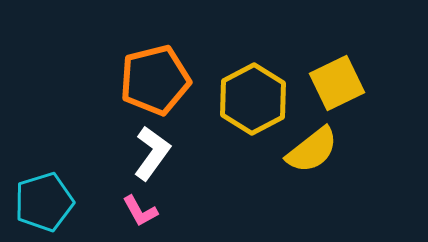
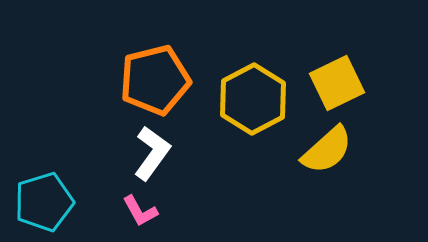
yellow semicircle: moved 15 px right; rotated 4 degrees counterclockwise
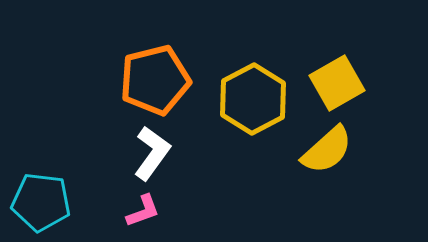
yellow square: rotated 4 degrees counterclockwise
cyan pentagon: moved 3 px left; rotated 24 degrees clockwise
pink L-shape: moved 3 px right; rotated 81 degrees counterclockwise
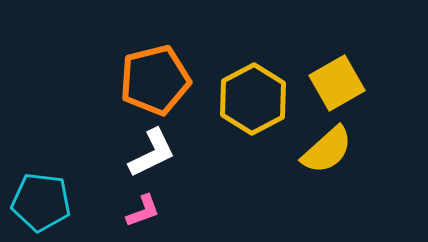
white L-shape: rotated 28 degrees clockwise
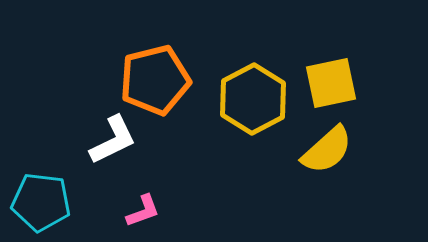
yellow square: moved 6 px left; rotated 18 degrees clockwise
white L-shape: moved 39 px left, 13 px up
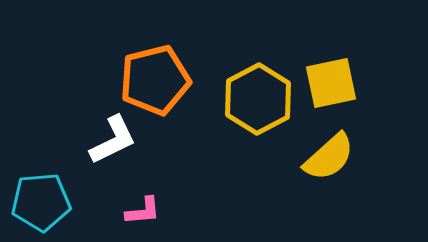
yellow hexagon: moved 5 px right
yellow semicircle: moved 2 px right, 7 px down
cyan pentagon: rotated 12 degrees counterclockwise
pink L-shape: rotated 15 degrees clockwise
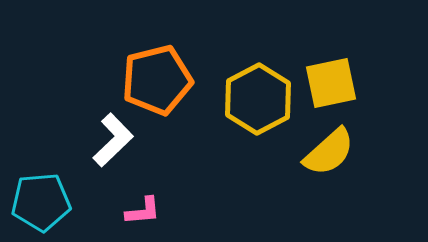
orange pentagon: moved 2 px right
white L-shape: rotated 18 degrees counterclockwise
yellow semicircle: moved 5 px up
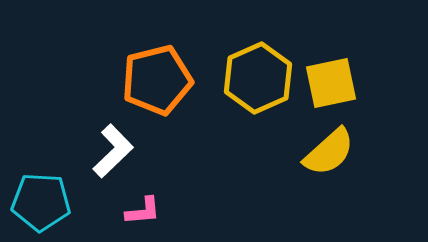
yellow hexagon: moved 21 px up; rotated 4 degrees clockwise
white L-shape: moved 11 px down
cyan pentagon: rotated 8 degrees clockwise
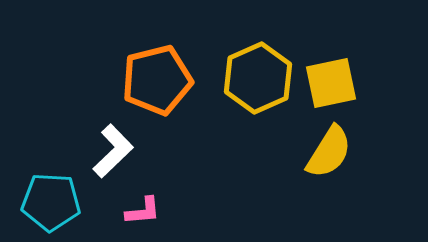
yellow semicircle: rotated 16 degrees counterclockwise
cyan pentagon: moved 10 px right
